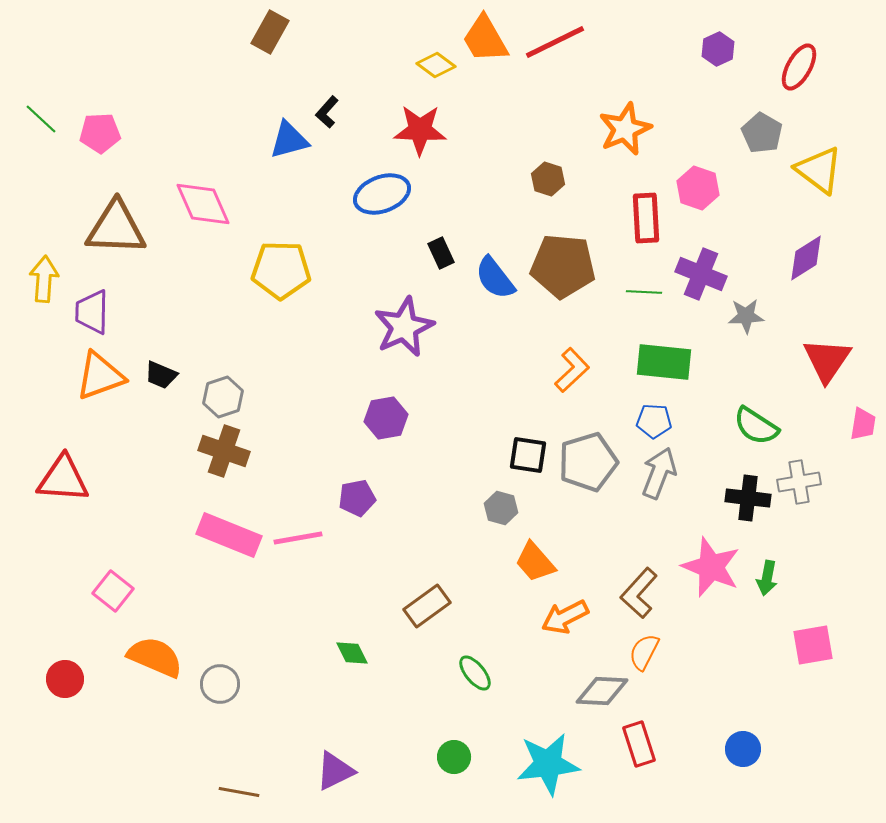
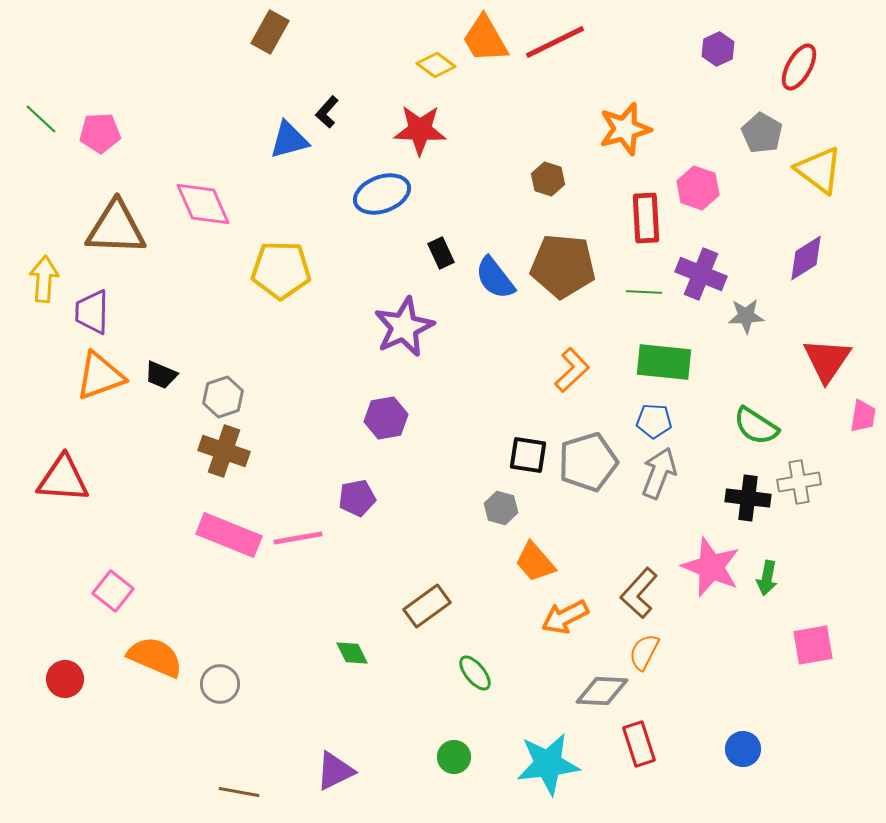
orange star at (625, 129): rotated 8 degrees clockwise
pink trapezoid at (863, 424): moved 8 px up
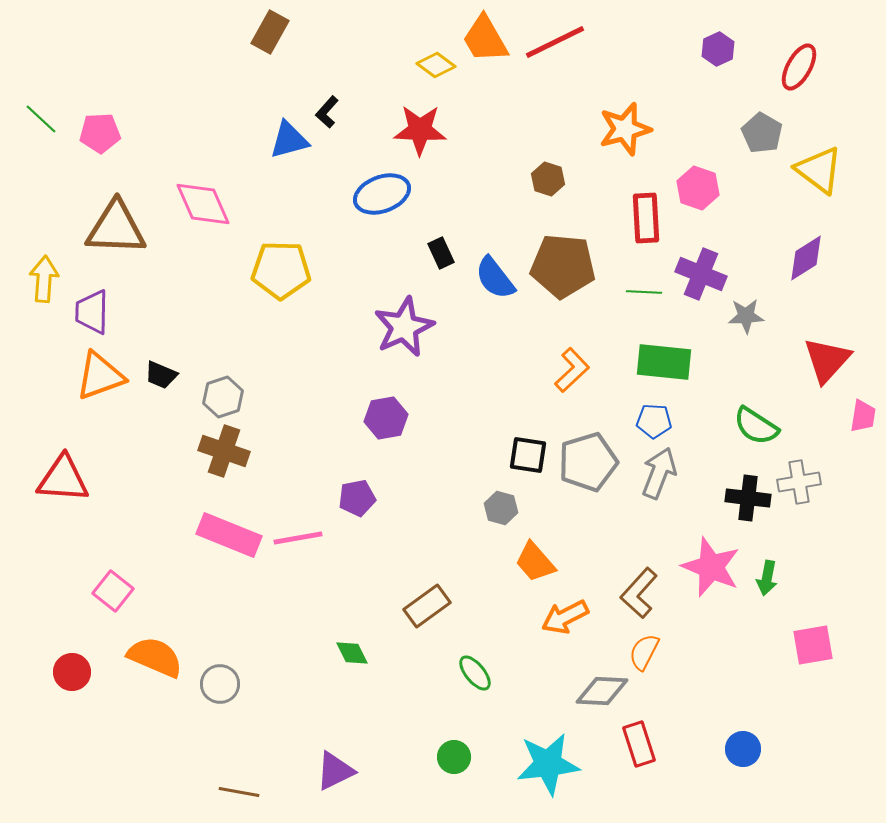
red triangle at (827, 360): rotated 8 degrees clockwise
red circle at (65, 679): moved 7 px right, 7 px up
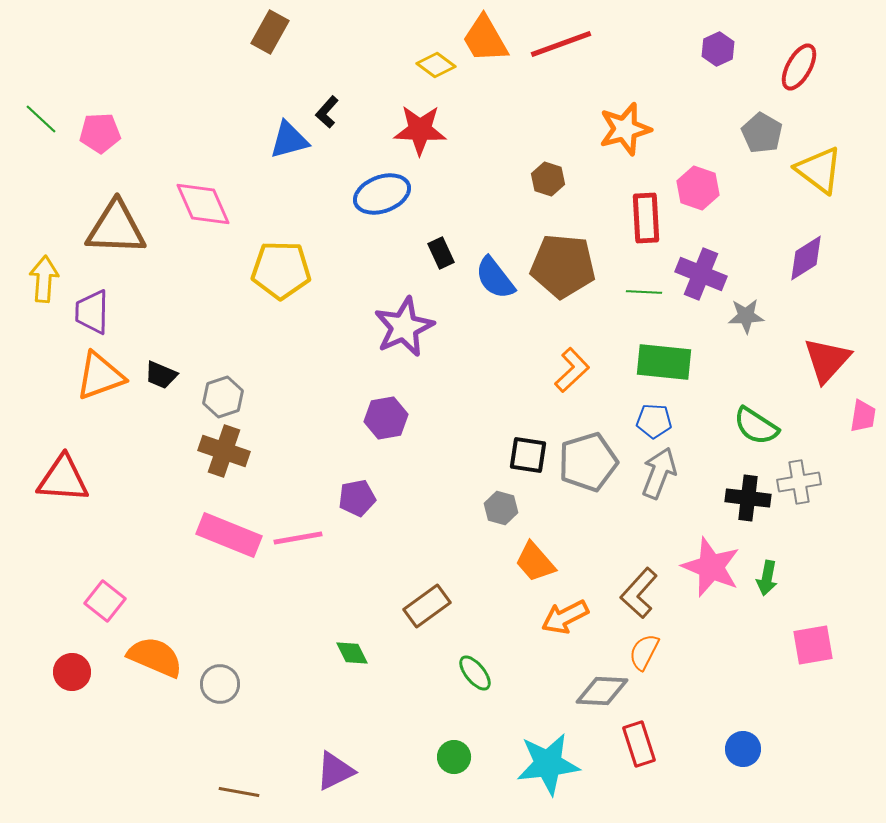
red line at (555, 42): moved 6 px right, 2 px down; rotated 6 degrees clockwise
pink square at (113, 591): moved 8 px left, 10 px down
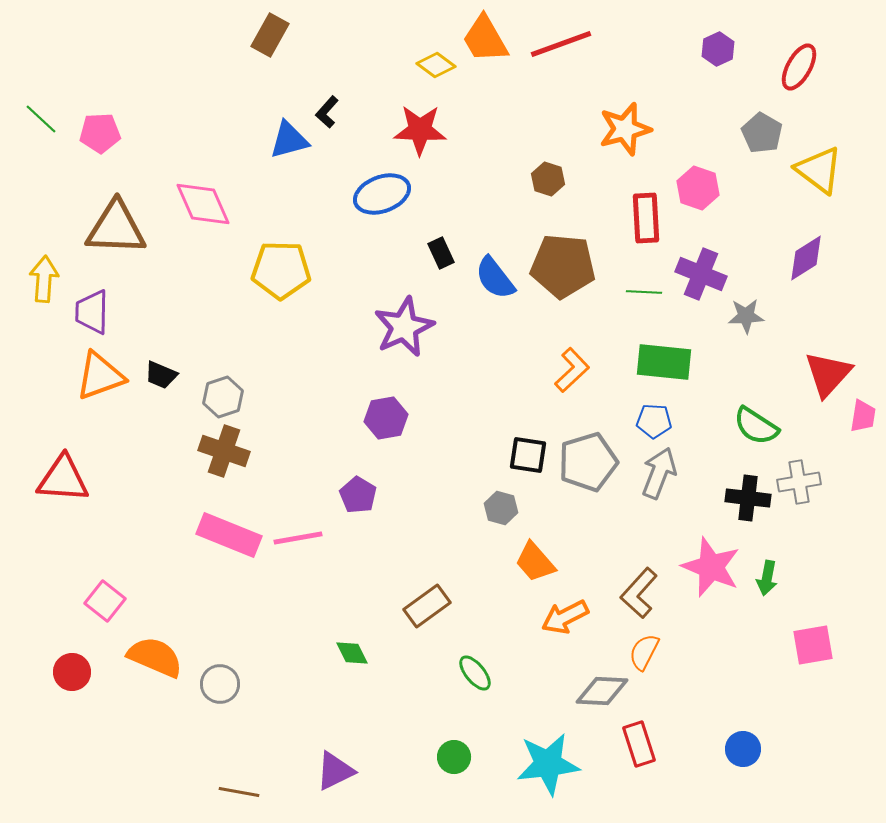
brown rectangle at (270, 32): moved 3 px down
red triangle at (827, 360): moved 1 px right, 14 px down
purple pentagon at (357, 498): moved 1 px right, 3 px up; rotated 30 degrees counterclockwise
